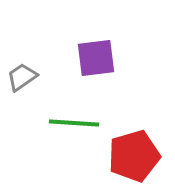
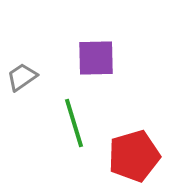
purple square: rotated 6 degrees clockwise
green line: rotated 69 degrees clockwise
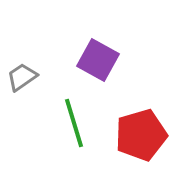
purple square: moved 2 px right, 2 px down; rotated 30 degrees clockwise
red pentagon: moved 7 px right, 21 px up
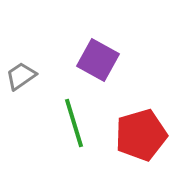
gray trapezoid: moved 1 px left, 1 px up
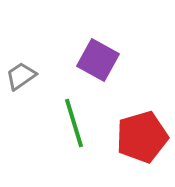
red pentagon: moved 1 px right, 2 px down
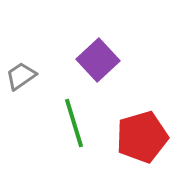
purple square: rotated 18 degrees clockwise
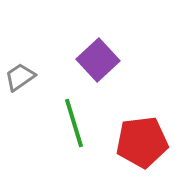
gray trapezoid: moved 1 px left, 1 px down
red pentagon: moved 5 px down; rotated 9 degrees clockwise
